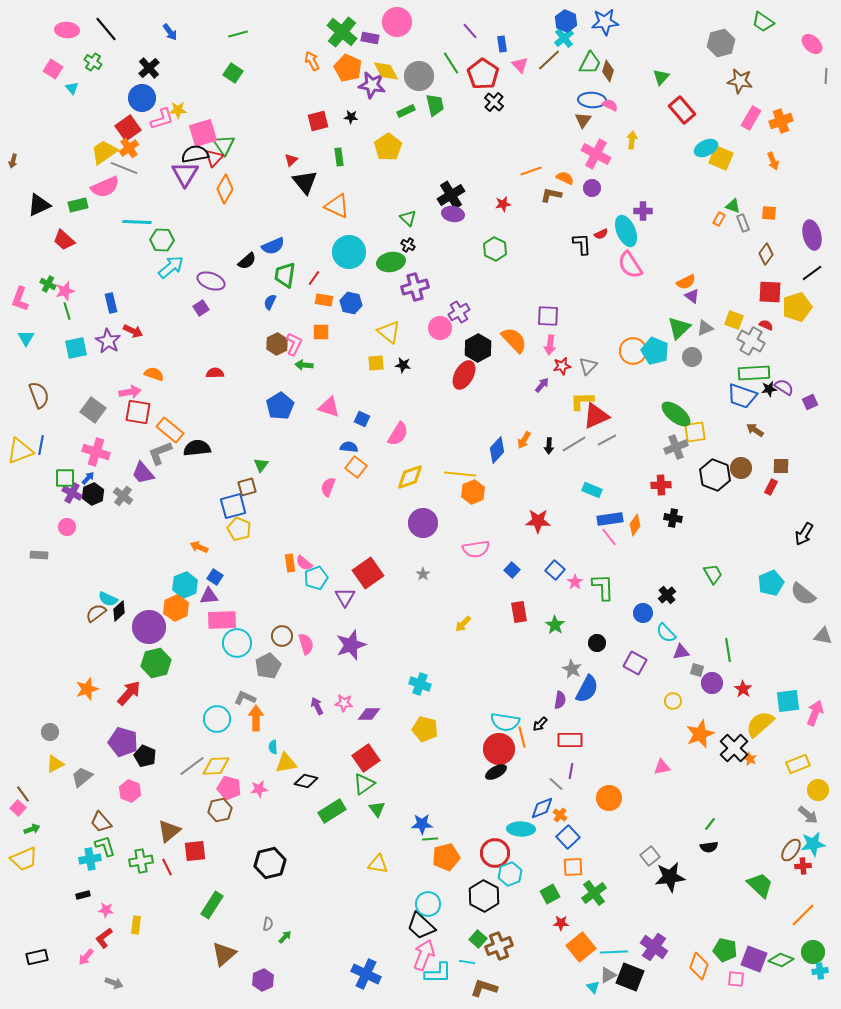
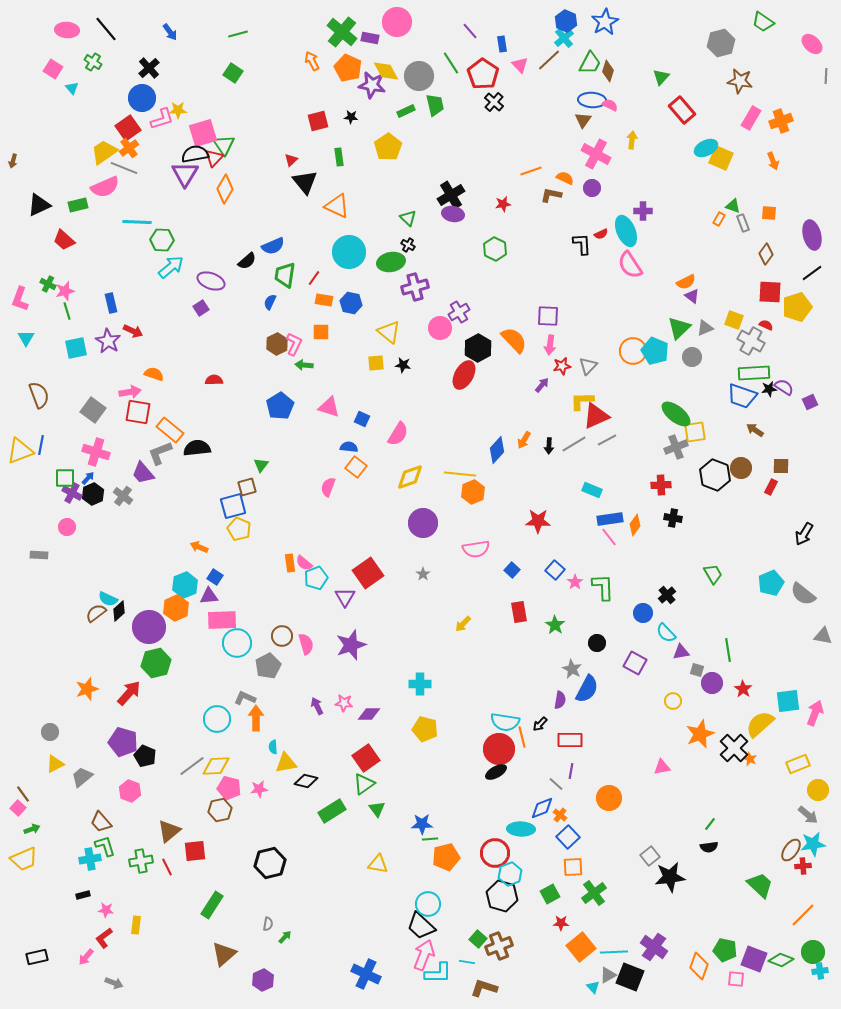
blue star at (605, 22): rotated 24 degrees counterclockwise
red semicircle at (215, 373): moved 1 px left, 7 px down
cyan cross at (420, 684): rotated 20 degrees counterclockwise
black hexagon at (484, 896): moved 18 px right; rotated 12 degrees counterclockwise
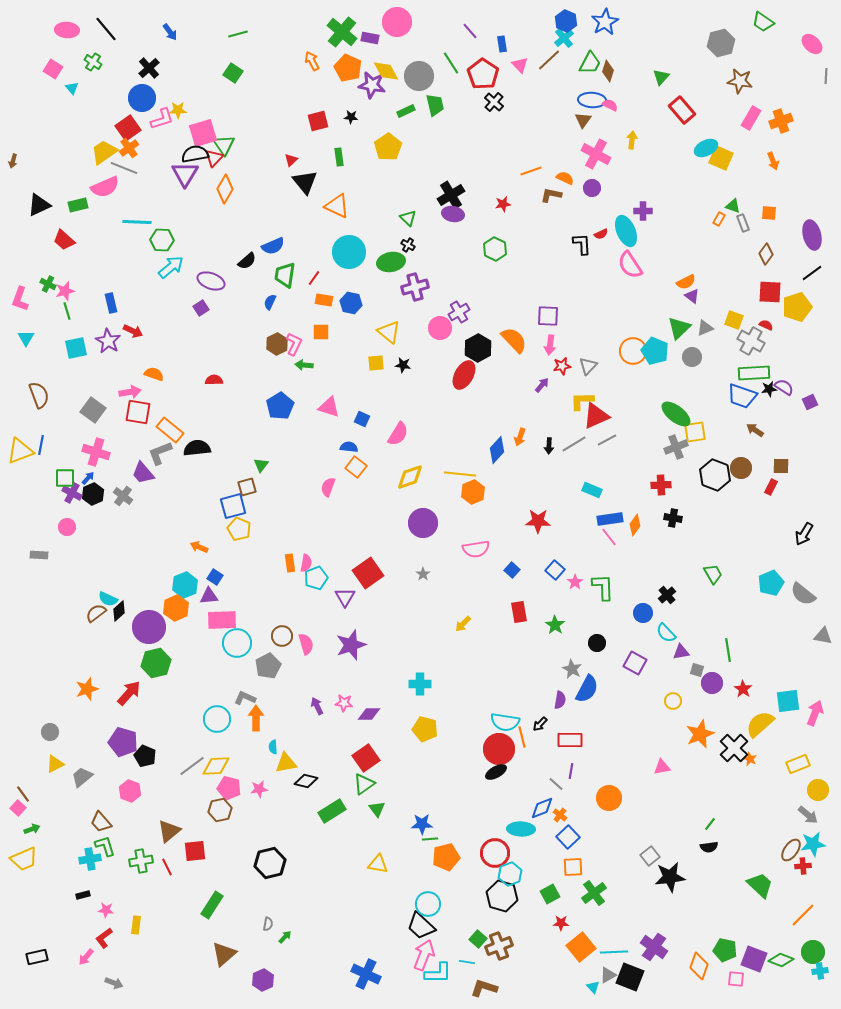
orange arrow at (524, 440): moved 4 px left, 3 px up; rotated 12 degrees counterclockwise
pink semicircle at (304, 563): moved 2 px right; rotated 120 degrees counterclockwise
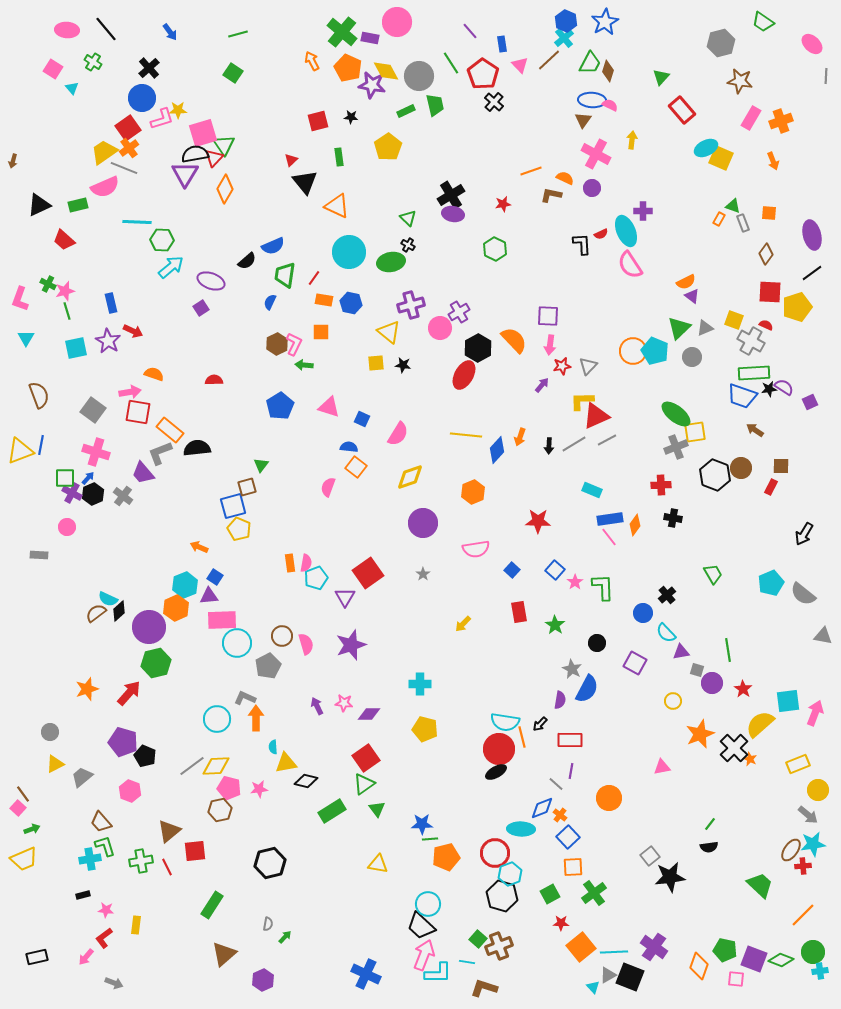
purple cross at (415, 287): moved 4 px left, 18 px down
yellow line at (460, 474): moved 6 px right, 39 px up
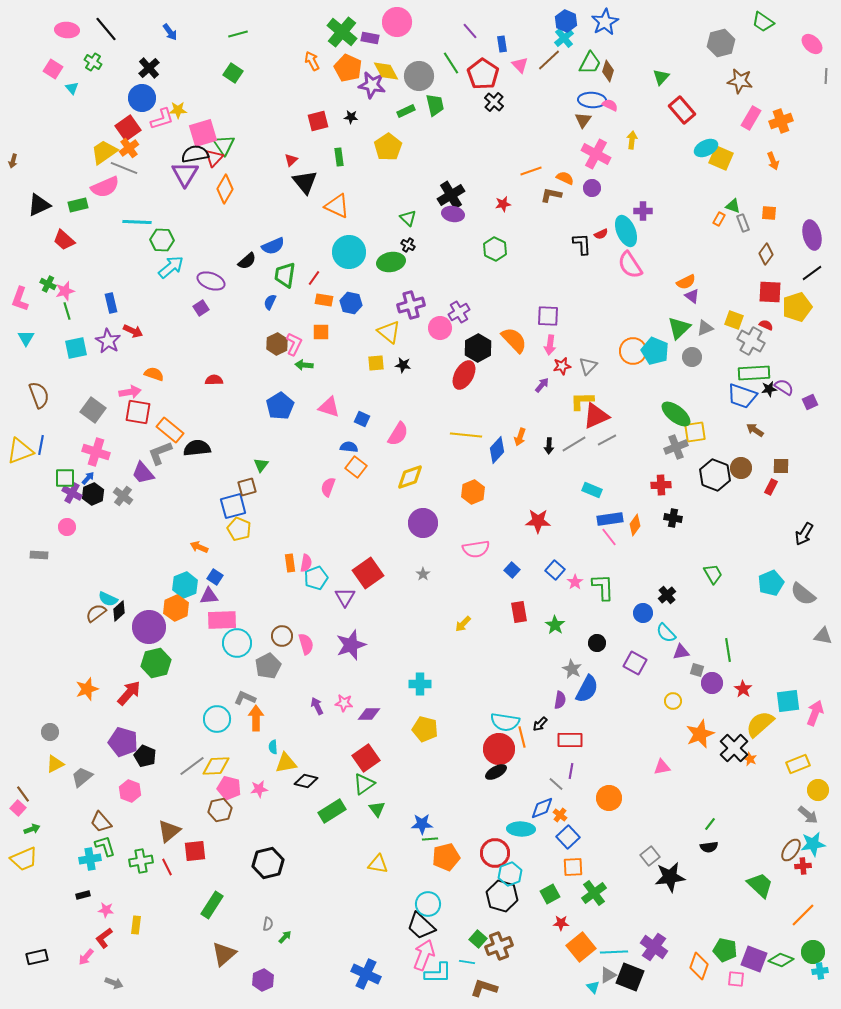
black hexagon at (270, 863): moved 2 px left
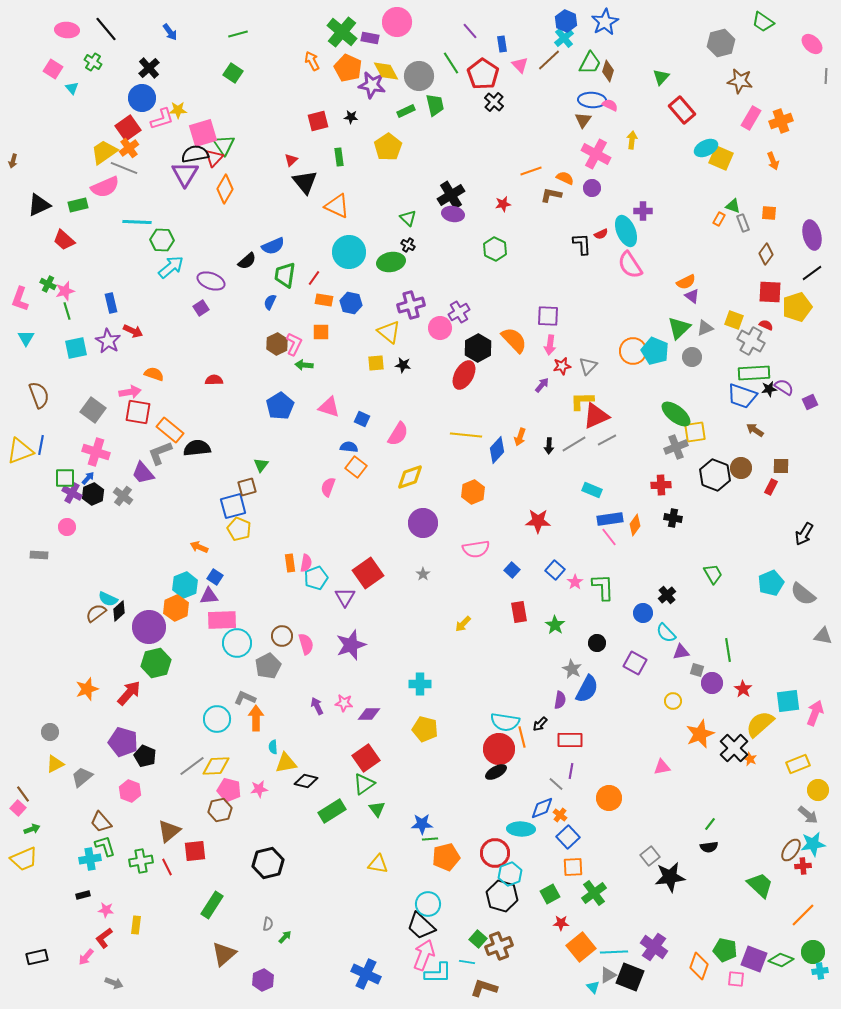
pink pentagon at (229, 788): moved 2 px down
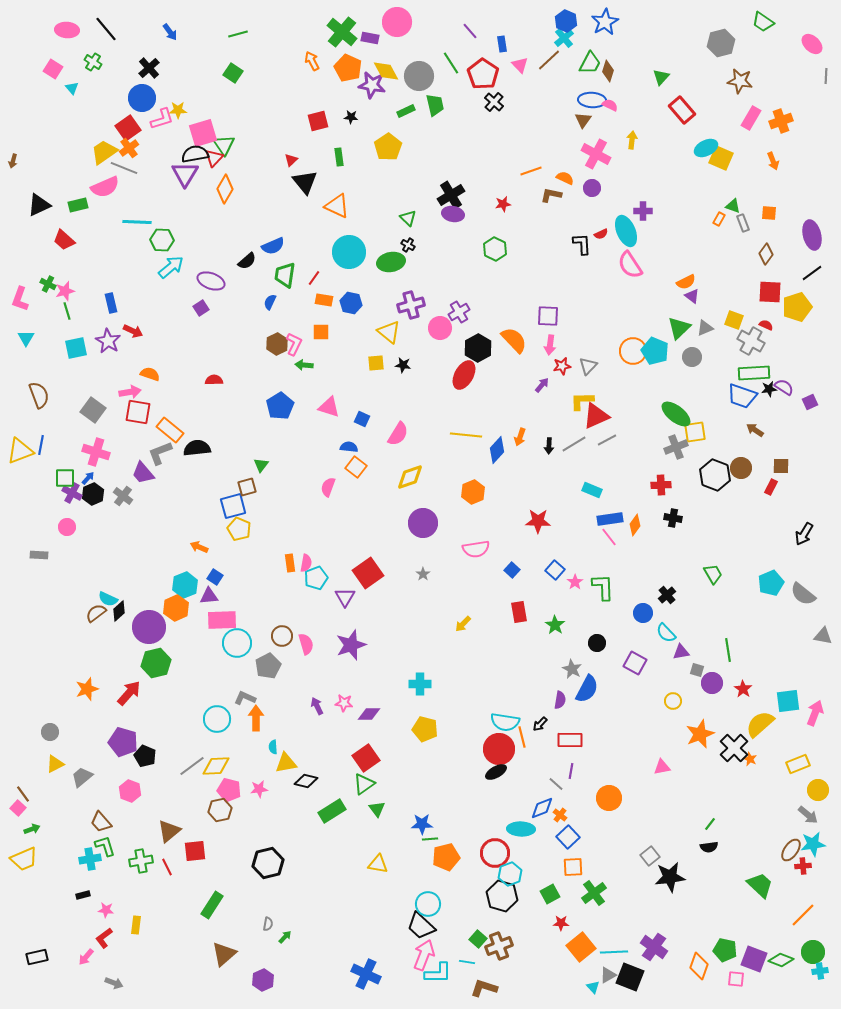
orange semicircle at (154, 374): moved 4 px left
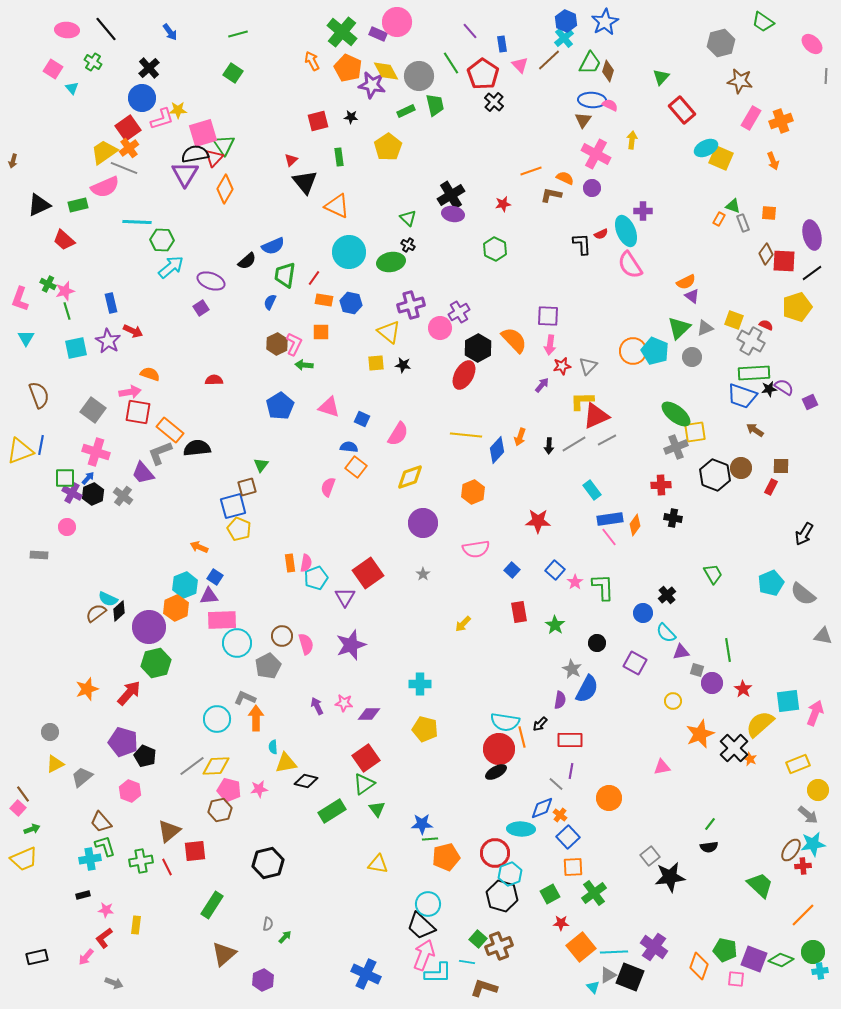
purple rectangle at (370, 38): moved 8 px right, 4 px up; rotated 12 degrees clockwise
red square at (770, 292): moved 14 px right, 31 px up
cyan rectangle at (592, 490): rotated 30 degrees clockwise
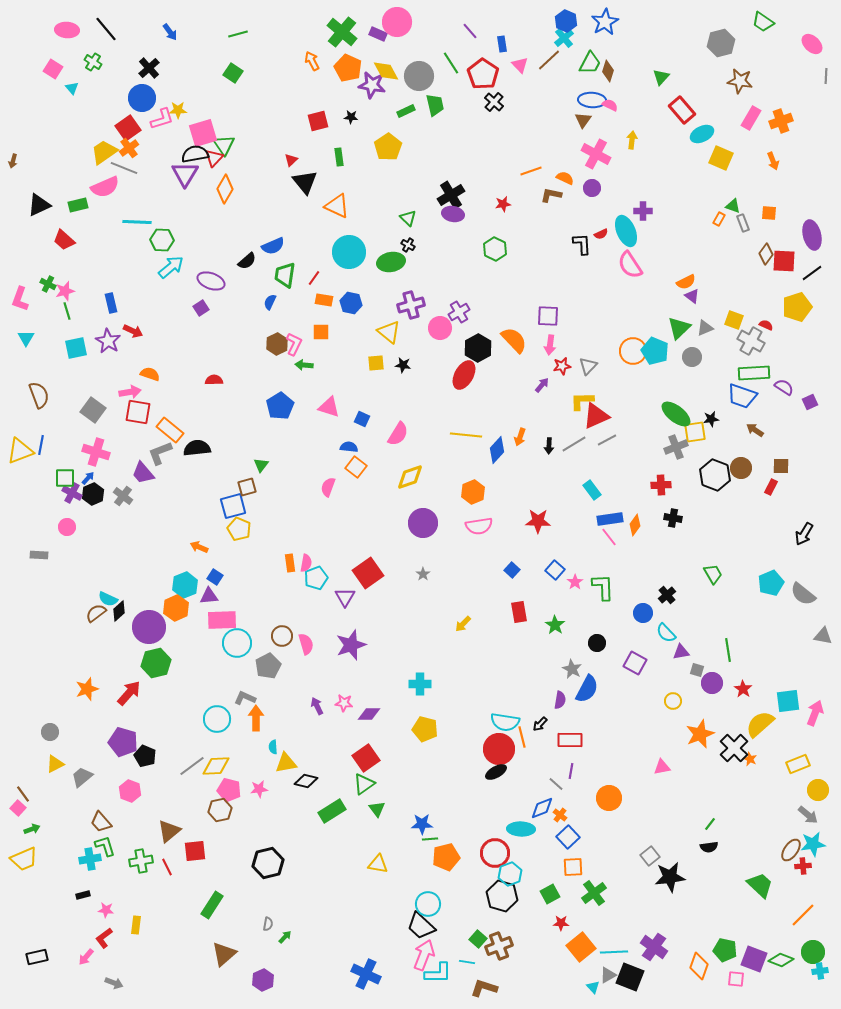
cyan ellipse at (706, 148): moved 4 px left, 14 px up
black star at (769, 389): moved 58 px left, 30 px down
pink semicircle at (476, 549): moved 3 px right, 23 px up
